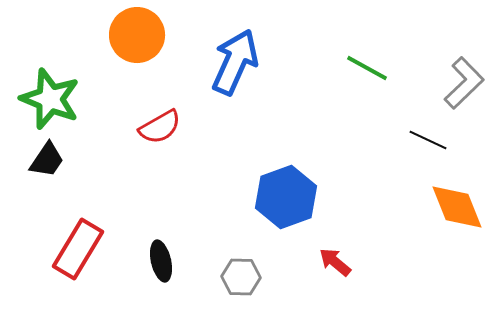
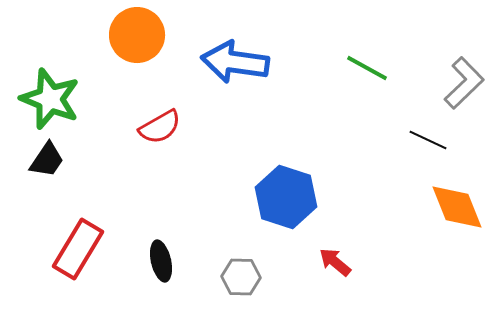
blue arrow: rotated 106 degrees counterclockwise
blue hexagon: rotated 22 degrees counterclockwise
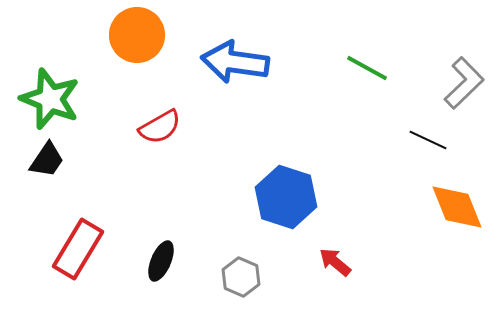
black ellipse: rotated 36 degrees clockwise
gray hexagon: rotated 21 degrees clockwise
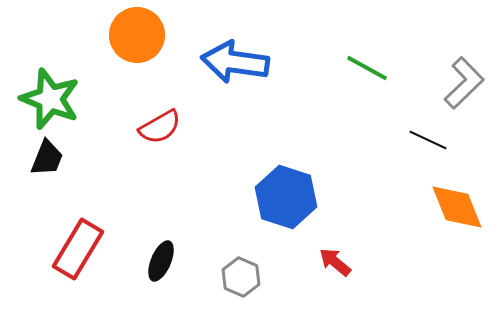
black trapezoid: moved 2 px up; rotated 12 degrees counterclockwise
